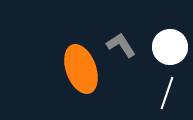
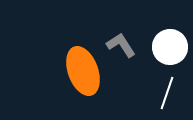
orange ellipse: moved 2 px right, 2 px down
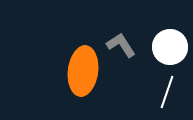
orange ellipse: rotated 27 degrees clockwise
white line: moved 1 px up
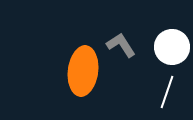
white circle: moved 2 px right
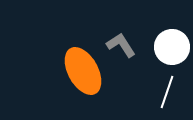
orange ellipse: rotated 36 degrees counterclockwise
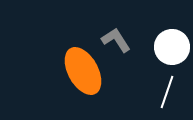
gray L-shape: moved 5 px left, 5 px up
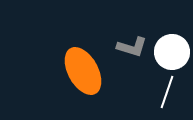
gray L-shape: moved 16 px right, 7 px down; rotated 140 degrees clockwise
white circle: moved 5 px down
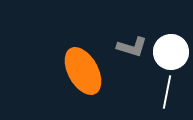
white circle: moved 1 px left
white line: rotated 8 degrees counterclockwise
